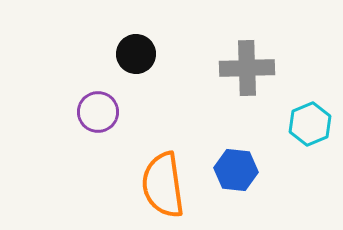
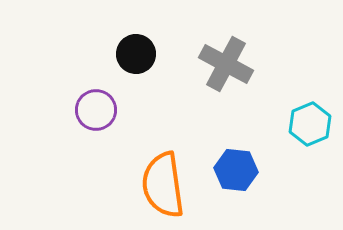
gray cross: moved 21 px left, 4 px up; rotated 30 degrees clockwise
purple circle: moved 2 px left, 2 px up
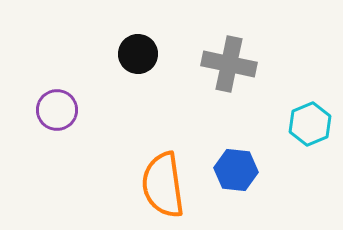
black circle: moved 2 px right
gray cross: moved 3 px right; rotated 16 degrees counterclockwise
purple circle: moved 39 px left
